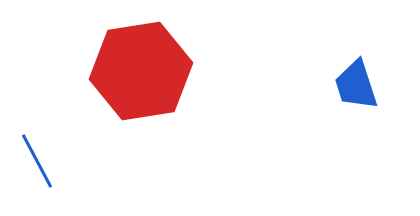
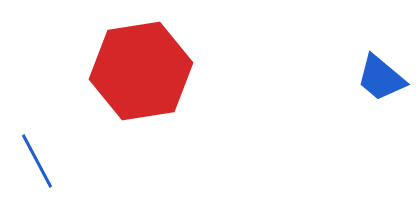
blue trapezoid: moved 25 px right, 7 px up; rotated 32 degrees counterclockwise
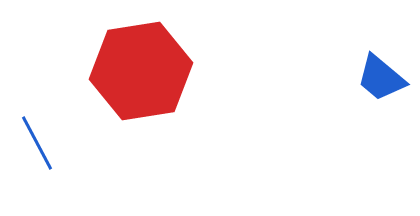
blue line: moved 18 px up
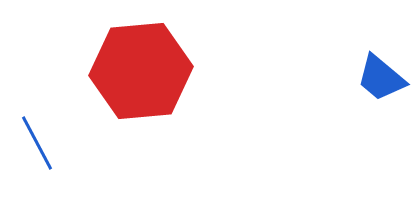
red hexagon: rotated 4 degrees clockwise
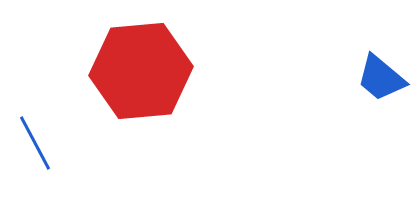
blue line: moved 2 px left
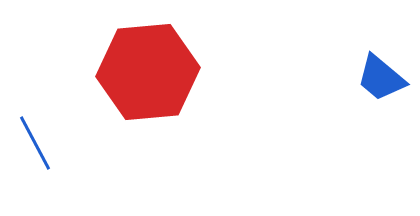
red hexagon: moved 7 px right, 1 px down
